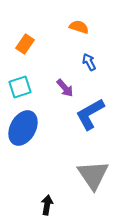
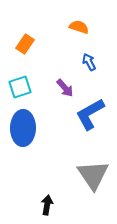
blue ellipse: rotated 28 degrees counterclockwise
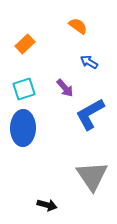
orange semicircle: moved 1 px left, 1 px up; rotated 18 degrees clockwise
orange rectangle: rotated 12 degrees clockwise
blue arrow: rotated 30 degrees counterclockwise
cyan square: moved 4 px right, 2 px down
gray triangle: moved 1 px left, 1 px down
black arrow: rotated 96 degrees clockwise
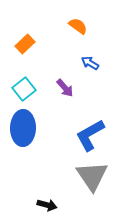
blue arrow: moved 1 px right, 1 px down
cyan square: rotated 20 degrees counterclockwise
blue L-shape: moved 21 px down
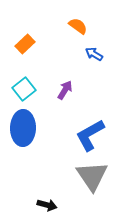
blue arrow: moved 4 px right, 9 px up
purple arrow: moved 2 px down; rotated 108 degrees counterclockwise
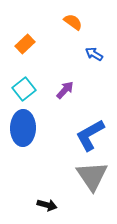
orange semicircle: moved 5 px left, 4 px up
purple arrow: rotated 12 degrees clockwise
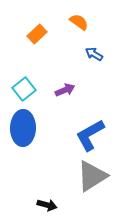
orange semicircle: moved 6 px right
orange rectangle: moved 12 px right, 10 px up
purple arrow: rotated 24 degrees clockwise
gray triangle: rotated 32 degrees clockwise
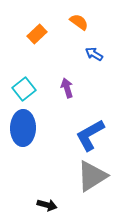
purple arrow: moved 2 px right, 2 px up; rotated 84 degrees counterclockwise
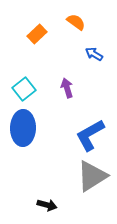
orange semicircle: moved 3 px left
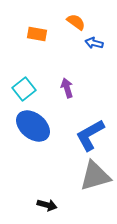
orange rectangle: rotated 54 degrees clockwise
blue arrow: moved 11 px up; rotated 18 degrees counterclockwise
blue ellipse: moved 10 px right, 2 px up; rotated 52 degrees counterclockwise
gray triangle: moved 3 px right; rotated 16 degrees clockwise
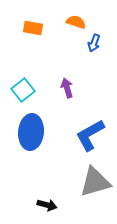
orange semicircle: rotated 18 degrees counterclockwise
orange rectangle: moved 4 px left, 6 px up
blue arrow: rotated 84 degrees counterclockwise
cyan square: moved 1 px left, 1 px down
blue ellipse: moved 2 px left, 6 px down; rotated 56 degrees clockwise
gray triangle: moved 6 px down
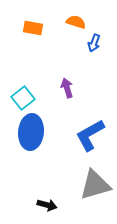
cyan square: moved 8 px down
gray triangle: moved 3 px down
